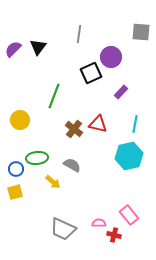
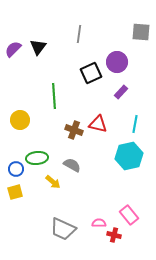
purple circle: moved 6 px right, 5 px down
green line: rotated 25 degrees counterclockwise
brown cross: moved 1 px down; rotated 18 degrees counterclockwise
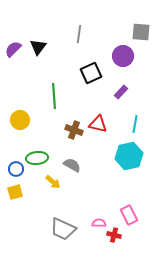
purple circle: moved 6 px right, 6 px up
pink rectangle: rotated 12 degrees clockwise
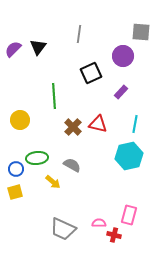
brown cross: moved 1 px left, 3 px up; rotated 24 degrees clockwise
pink rectangle: rotated 42 degrees clockwise
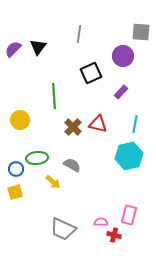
pink semicircle: moved 2 px right, 1 px up
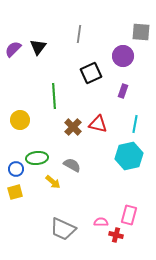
purple rectangle: moved 2 px right, 1 px up; rotated 24 degrees counterclockwise
red cross: moved 2 px right
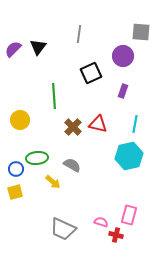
pink semicircle: rotated 16 degrees clockwise
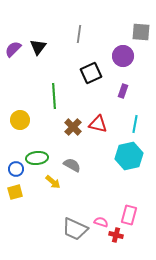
gray trapezoid: moved 12 px right
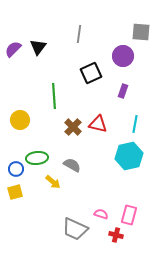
pink semicircle: moved 8 px up
